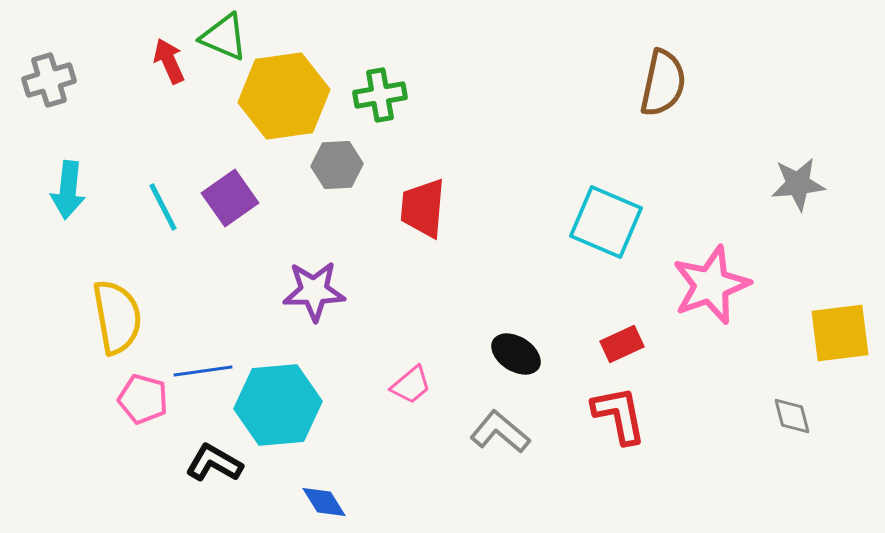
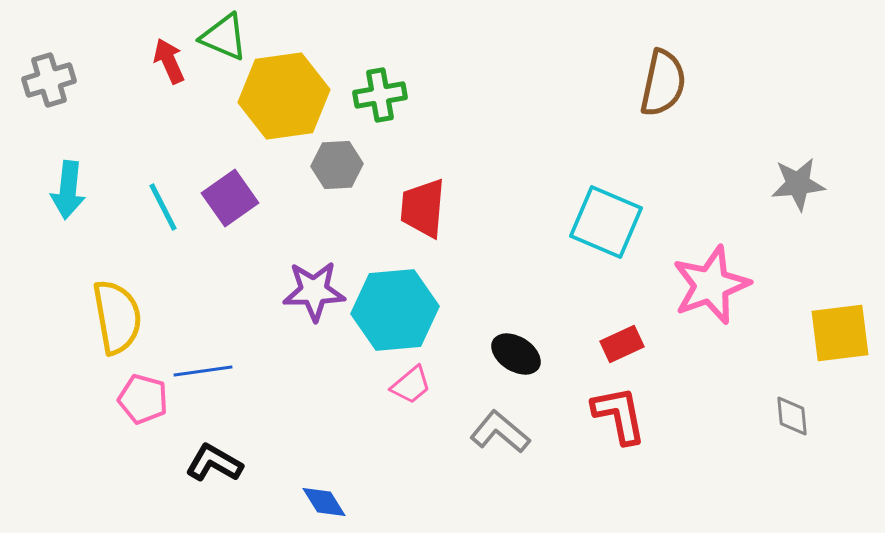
cyan hexagon: moved 117 px right, 95 px up
gray diamond: rotated 9 degrees clockwise
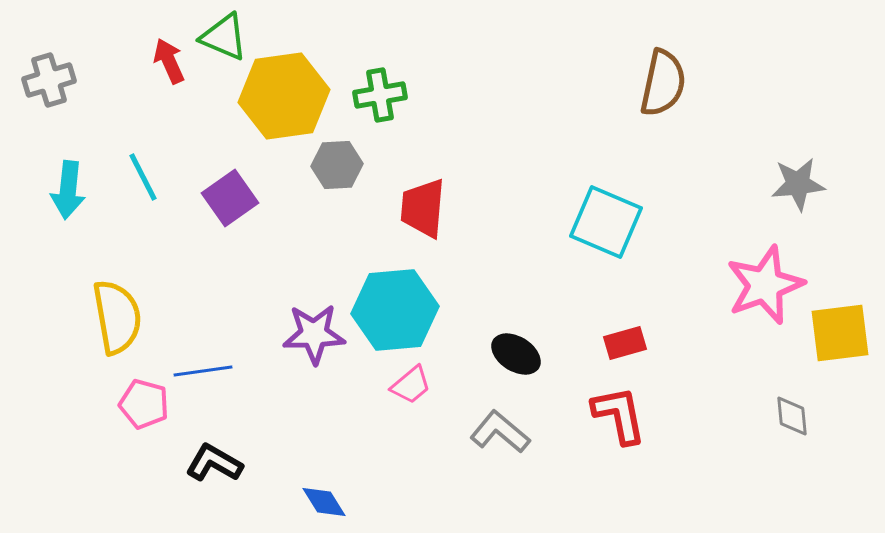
cyan line: moved 20 px left, 30 px up
pink star: moved 54 px right
purple star: moved 43 px down
red rectangle: moved 3 px right, 1 px up; rotated 9 degrees clockwise
pink pentagon: moved 1 px right, 5 px down
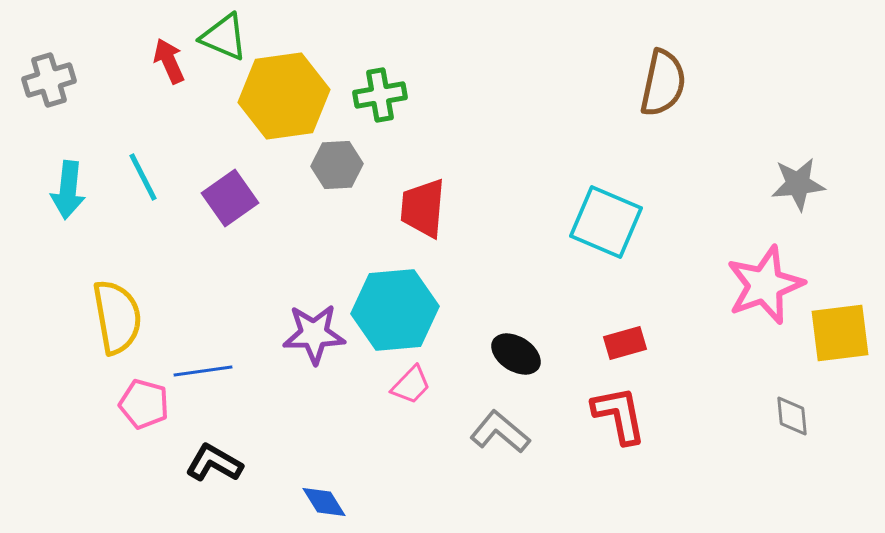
pink trapezoid: rotated 6 degrees counterclockwise
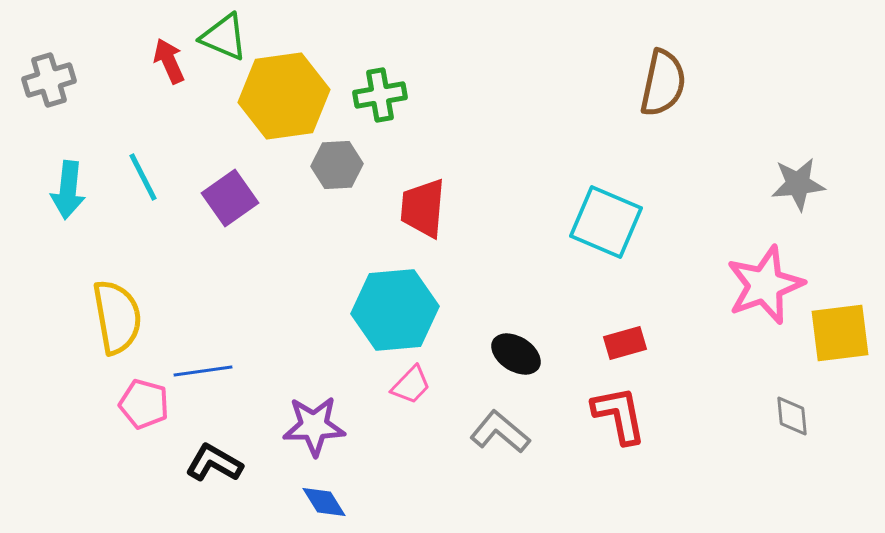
purple star: moved 92 px down
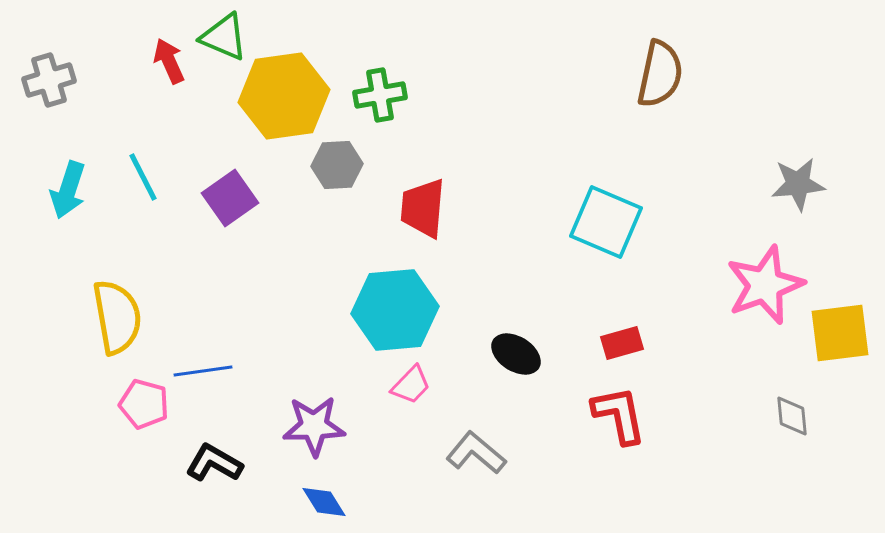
brown semicircle: moved 3 px left, 9 px up
cyan arrow: rotated 12 degrees clockwise
red rectangle: moved 3 px left
gray L-shape: moved 24 px left, 21 px down
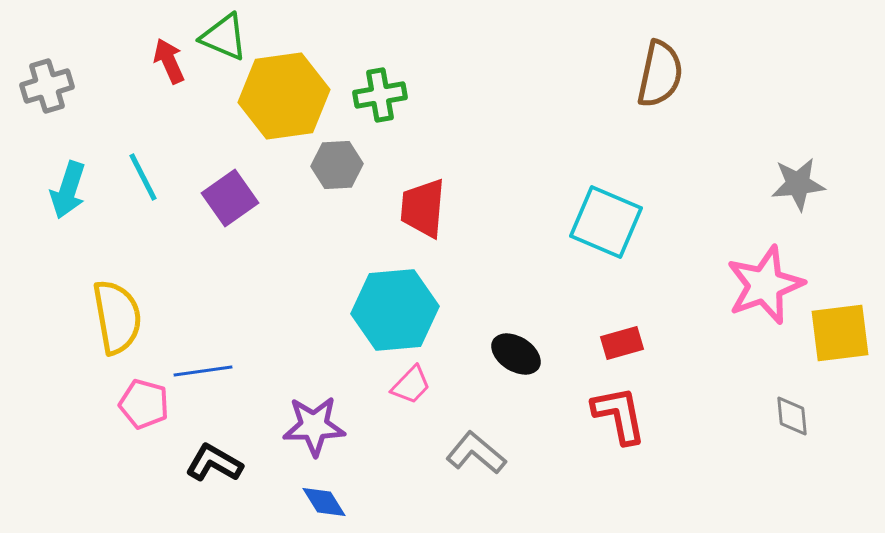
gray cross: moved 2 px left, 6 px down
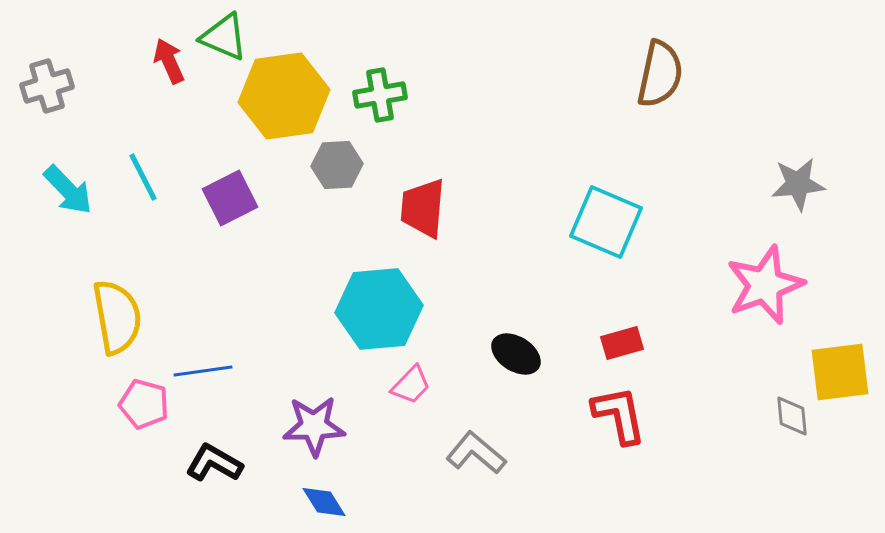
cyan arrow: rotated 62 degrees counterclockwise
purple square: rotated 8 degrees clockwise
cyan hexagon: moved 16 px left, 1 px up
yellow square: moved 39 px down
